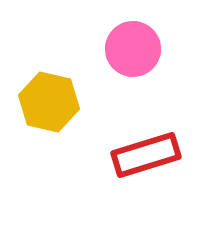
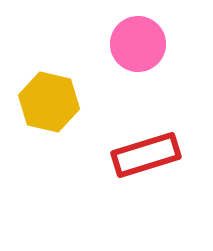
pink circle: moved 5 px right, 5 px up
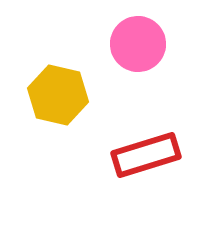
yellow hexagon: moved 9 px right, 7 px up
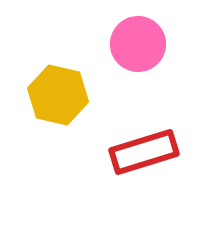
red rectangle: moved 2 px left, 3 px up
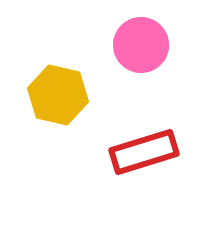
pink circle: moved 3 px right, 1 px down
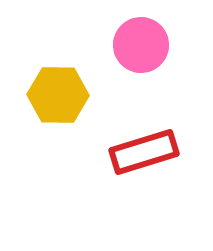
yellow hexagon: rotated 12 degrees counterclockwise
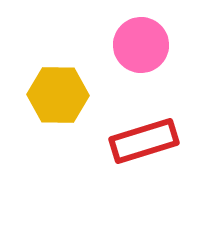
red rectangle: moved 11 px up
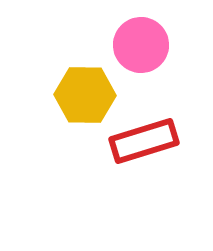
yellow hexagon: moved 27 px right
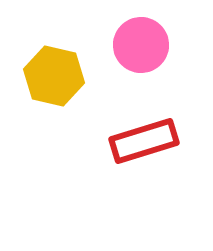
yellow hexagon: moved 31 px left, 19 px up; rotated 12 degrees clockwise
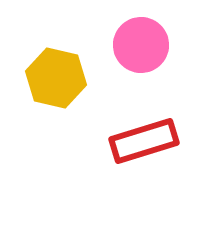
yellow hexagon: moved 2 px right, 2 px down
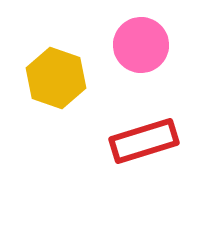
yellow hexagon: rotated 6 degrees clockwise
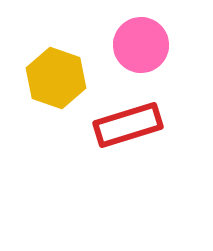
red rectangle: moved 16 px left, 16 px up
